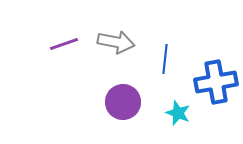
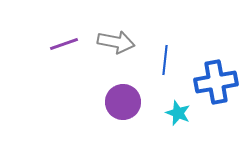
blue line: moved 1 px down
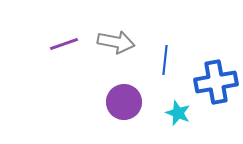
purple circle: moved 1 px right
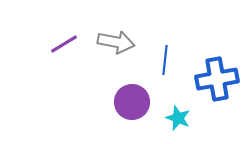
purple line: rotated 12 degrees counterclockwise
blue cross: moved 1 px right, 3 px up
purple circle: moved 8 px right
cyan star: moved 5 px down
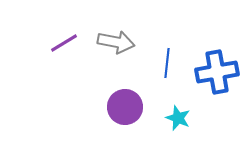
purple line: moved 1 px up
blue line: moved 2 px right, 3 px down
blue cross: moved 7 px up
purple circle: moved 7 px left, 5 px down
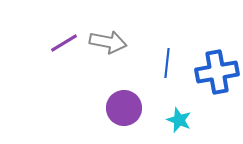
gray arrow: moved 8 px left
purple circle: moved 1 px left, 1 px down
cyan star: moved 1 px right, 2 px down
